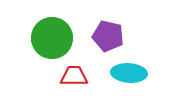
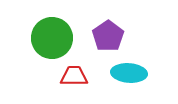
purple pentagon: rotated 24 degrees clockwise
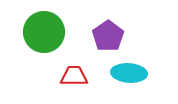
green circle: moved 8 px left, 6 px up
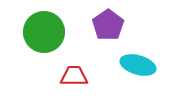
purple pentagon: moved 11 px up
cyan ellipse: moved 9 px right, 8 px up; rotated 12 degrees clockwise
